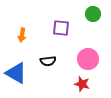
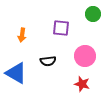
pink circle: moved 3 px left, 3 px up
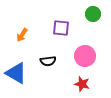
orange arrow: rotated 24 degrees clockwise
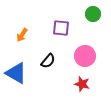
black semicircle: rotated 42 degrees counterclockwise
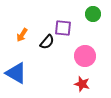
purple square: moved 2 px right
black semicircle: moved 1 px left, 19 px up
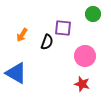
black semicircle: rotated 21 degrees counterclockwise
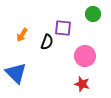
blue triangle: rotated 15 degrees clockwise
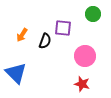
black semicircle: moved 2 px left, 1 px up
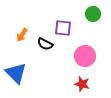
black semicircle: moved 3 px down; rotated 98 degrees clockwise
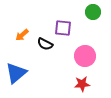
green circle: moved 2 px up
orange arrow: rotated 16 degrees clockwise
blue triangle: rotated 35 degrees clockwise
red star: rotated 21 degrees counterclockwise
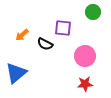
red star: moved 3 px right
